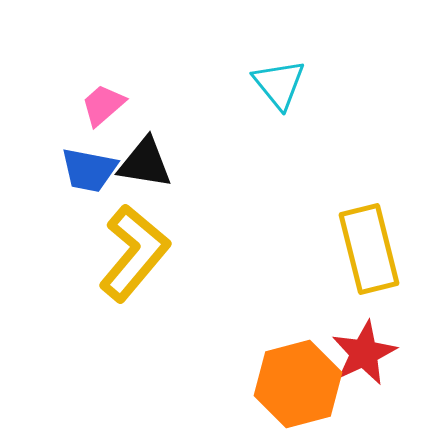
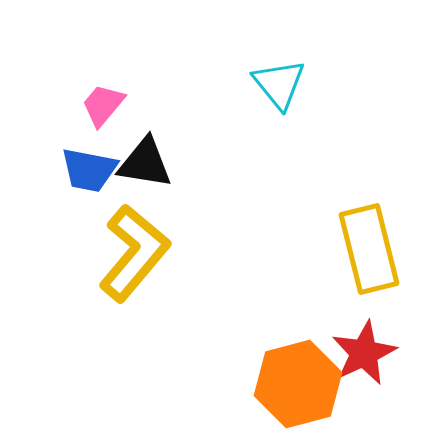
pink trapezoid: rotated 9 degrees counterclockwise
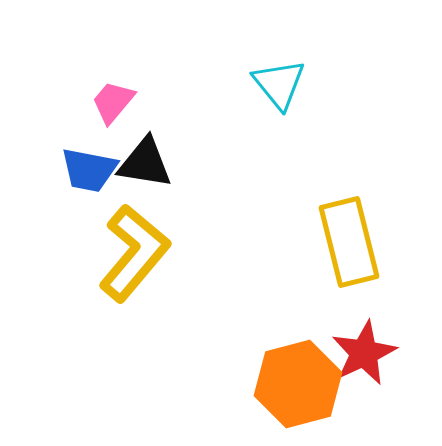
pink trapezoid: moved 10 px right, 3 px up
yellow rectangle: moved 20 px left, 7 px up
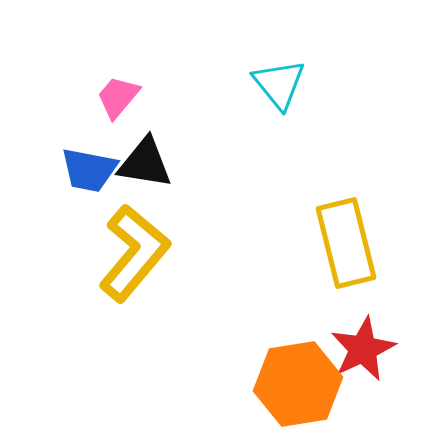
pink trapezoid: moved 5 px right, 5 px up
yellow rectangle: moved 3 px left, 1 px down
red star: moved 1 px left, 4 px up
orange hexagon: rotated 6 degrees clockwise
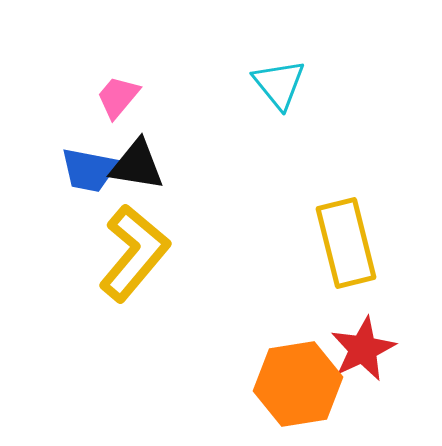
black triangle: moved 8 px left, 2 px down
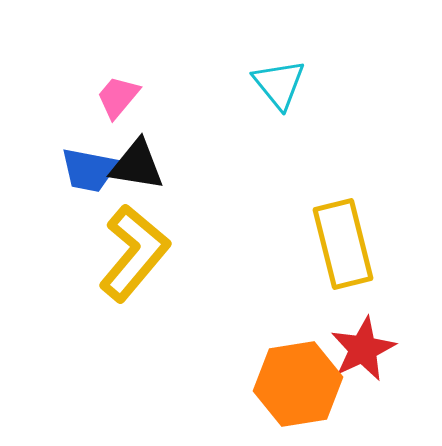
yellow rectangle: moved 3 px left, 1 px down
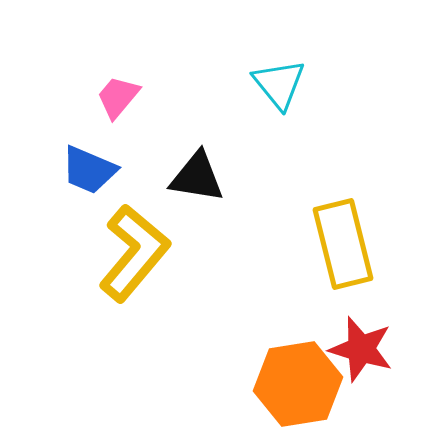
black triangle: moved 60 px right, 12 px down
blue trapezoid: rotated 12 degrees clockwise
red star: moved 2 px left; rotated 30 degrees counterclockwise
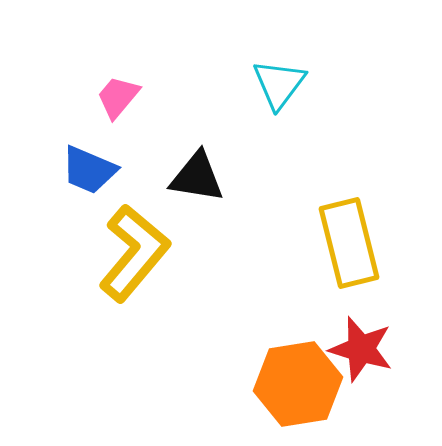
cyan triangle: rotated 16 degrees clockwise
yellow rectangle: moved 6 px right, 1 px up
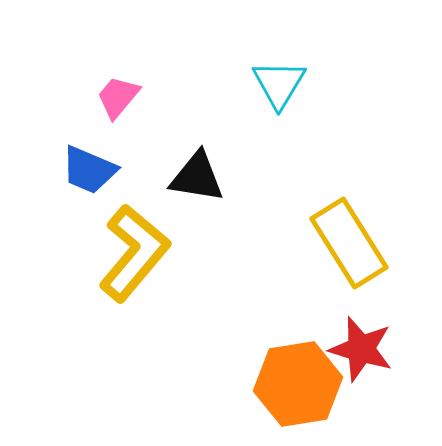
cyan triangle: rotated 6 degrees counterclockwise
yellow rectangle: rotated 18 degrees counterclockwise
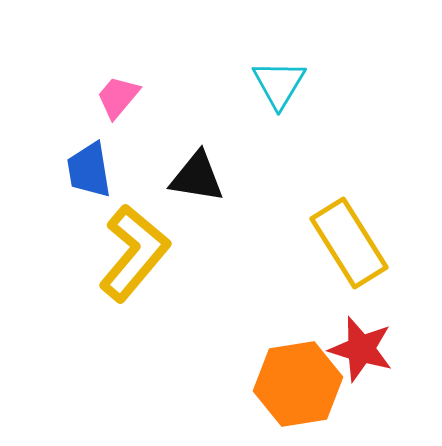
blue trapezoid: rotated 58 degrees clockwise
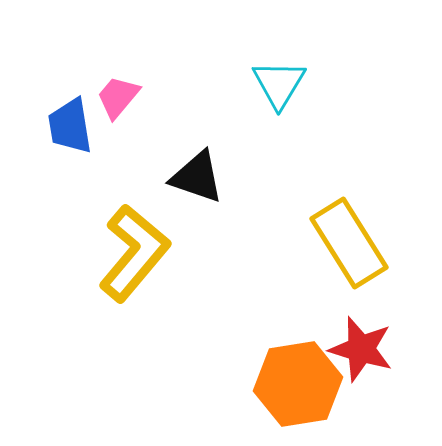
blue trapezoid: moved 19 px left, 44 px up
black triangle: rotated 10 degrees clockwise
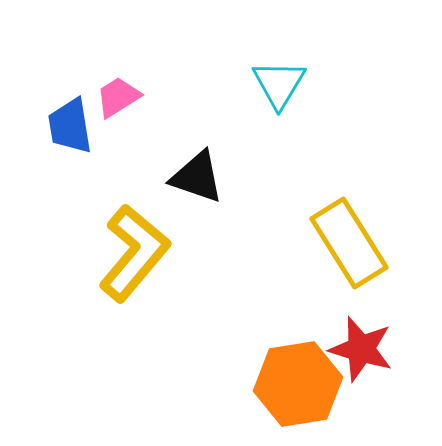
pink trapezoid: rotated 18 degrees clockwise
